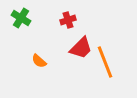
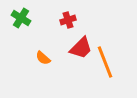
orange semicircle: moved 4 px right, 3 px up
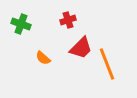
green cross: moved 6 px down; rotated 12 degrees counterclockwise
orange line: moved 2 px right, 2 px down
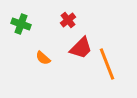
red cross: rotated 21 degrees counterclockwise
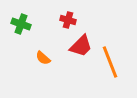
red cross: rotated 35 degrees counterclockwise
red trapezoid: moved 2 px up
orange line: moved 3 px right, 2 px up
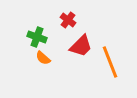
red cross: rotated 21 degrees clockwise
green cross: moved 16 px right, 13 px down
